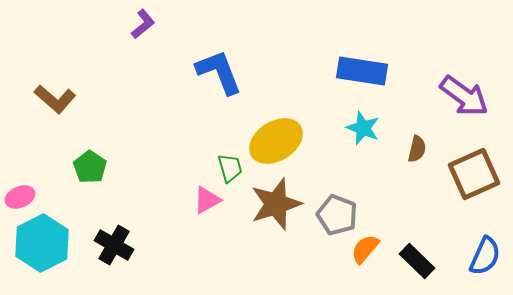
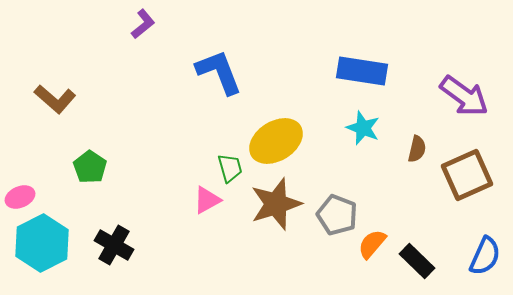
brown square: moved 7 px left, 1 px down
orange semicircle: moved 7 px right, 5 px up
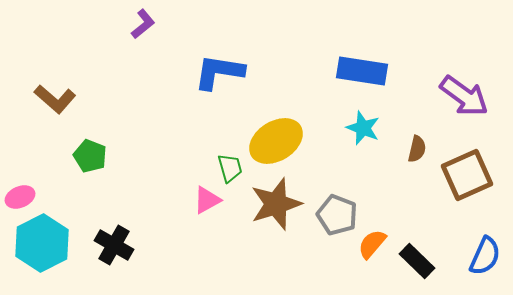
blue L-shape: rotated 60 degrees counterclockwise
green pentagon: moved 11 px up; rotated 12 degrees counterclockwise
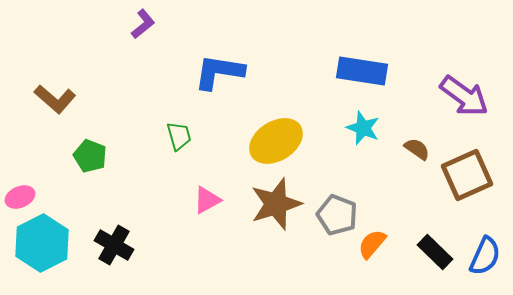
brown semicircle: rotated 68 degrees counterclockwise
green trapezoid: moved 51 px left, 32 px up
black rectangle: moved 18 px right, 9 px up
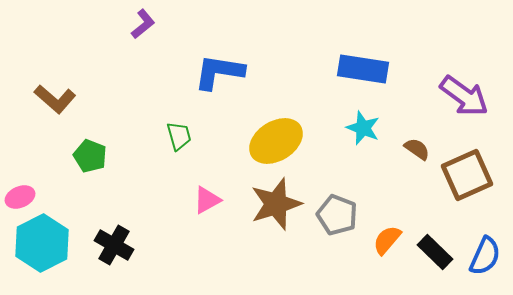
blue rectangle: moved 1 px right, 2 px up
orange semicircle: moved 15 px right, 4 px up
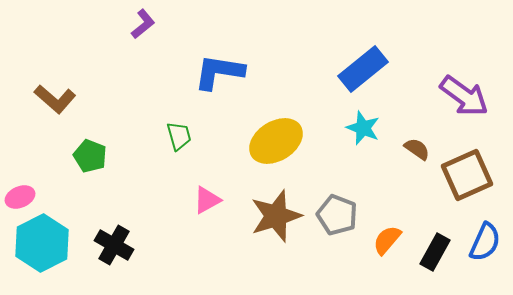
blue rectangle: rotated 48 degrees counterclockwise
brown star: moved 12 px down
black rectangle: rotated 75 degrees clockwise
blue semicircle: moved 14 px up
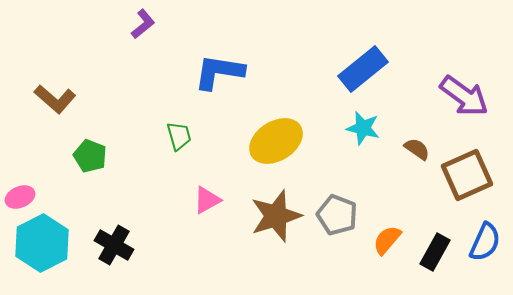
cyan star: rotated 8 degrees counterclockwise
